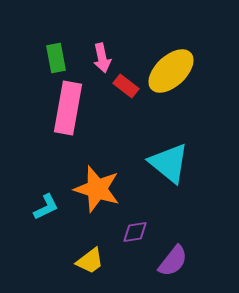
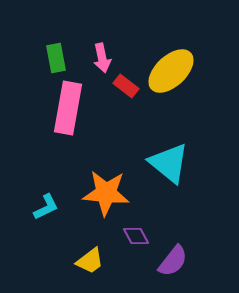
orange star: moved 9 px right, 4 px down; rotated 12 degrees counterclockwise
purple diamond: moved 1 px right, 4 px down; rotated 72 degrees clockwise
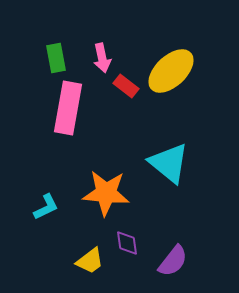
purple diamond: moved 9 px left, 7 px down; rotated 20 degrees clockwise
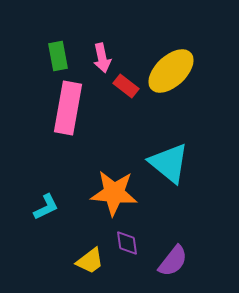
green rectangle: moved 2 px right, 2 px up
orange star: moved 8 px right
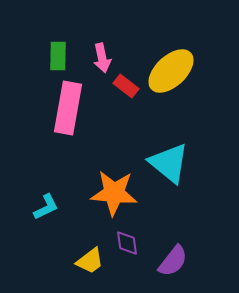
green rectangle: rotated 12 degrees clockwise
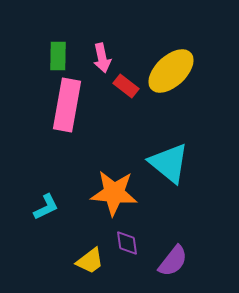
pink rectangle: moved 1 px left, 3 px up
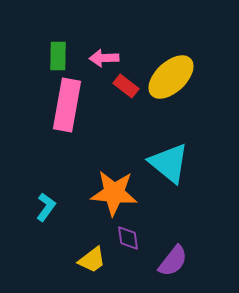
pink arrow: moved 2 px right; rotated 100 degrees clockwise
yellow ellipse: moved 6 px down
cyan L-shape: rotated 28 degrees counterclockwise
purple diamond: moved 1 px right, 5 px up
yellow trapezoid: moved 2 px right, 1 px up
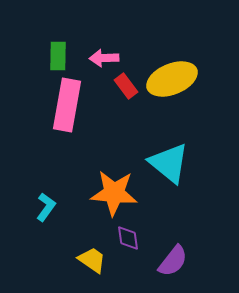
yellow ellipse: moved 1 px right, 2 px down; rotated 21 degrees clockwise
red rectangle: rotated 15 degrees clockwise
yellow trapezoid: rotated 108 degrees counterclockwise
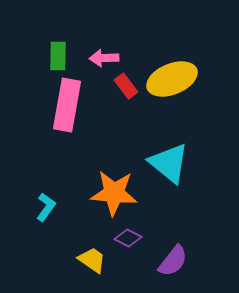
purple diamond: rotated 56 degrees counterclockwise
